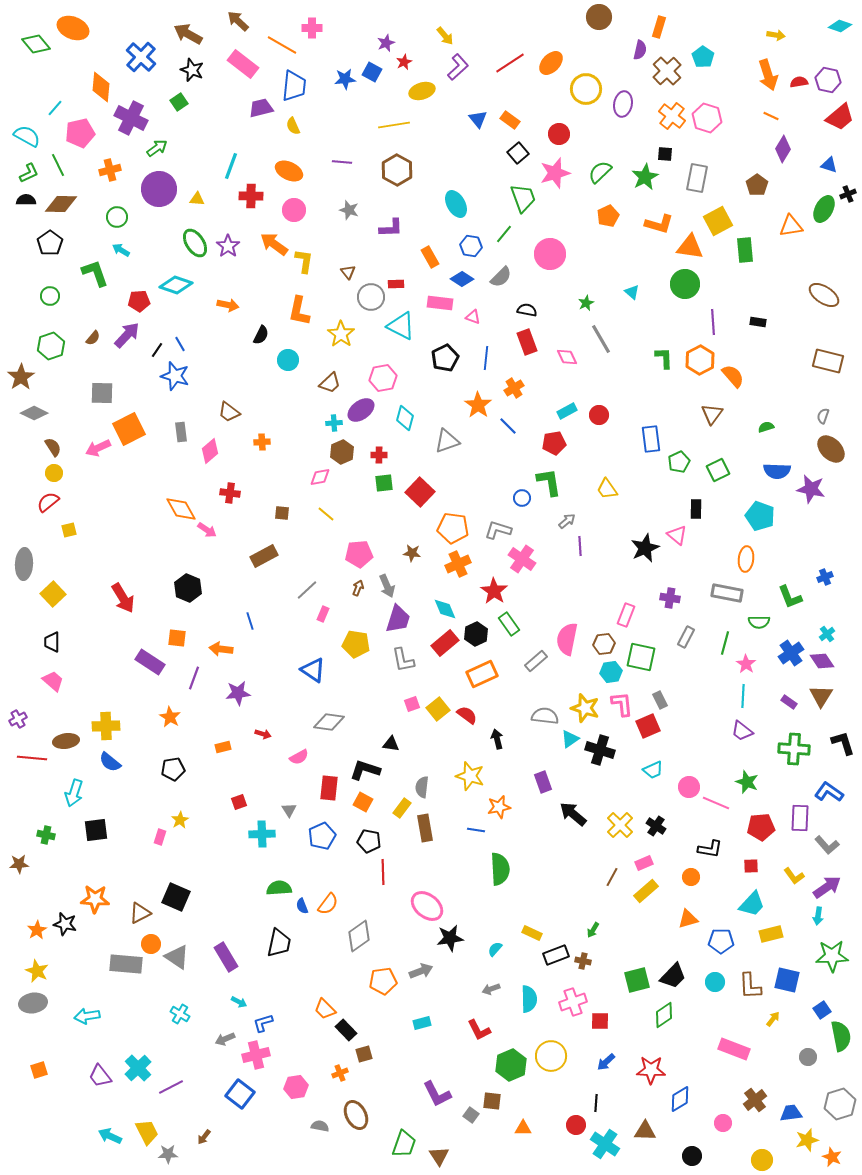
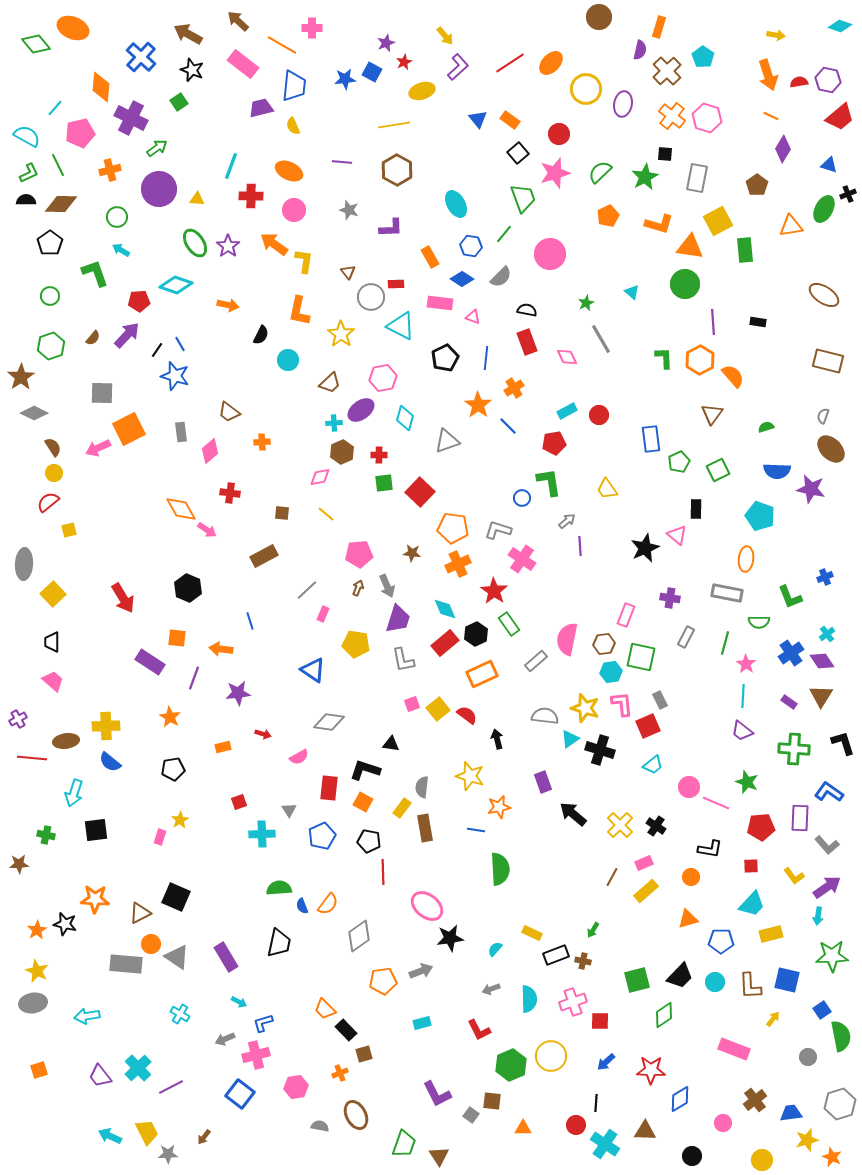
cyan trapezoid at (653, 770): moved 5 px up; rotated 15 degrees counterclockwise
black trapezoid at (673, 976): moved 7 px right
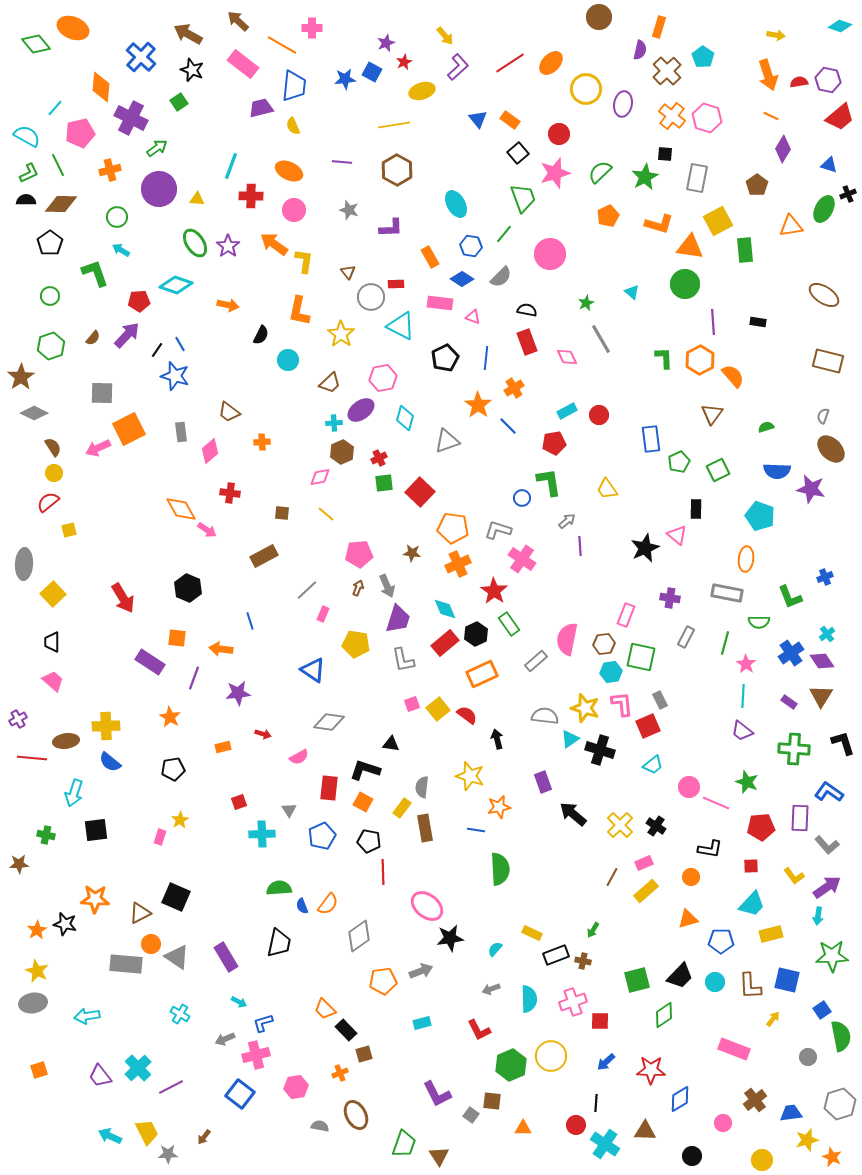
red cross at (379, 455): moved 3 px down; rotated 28 degrees counterclockwise
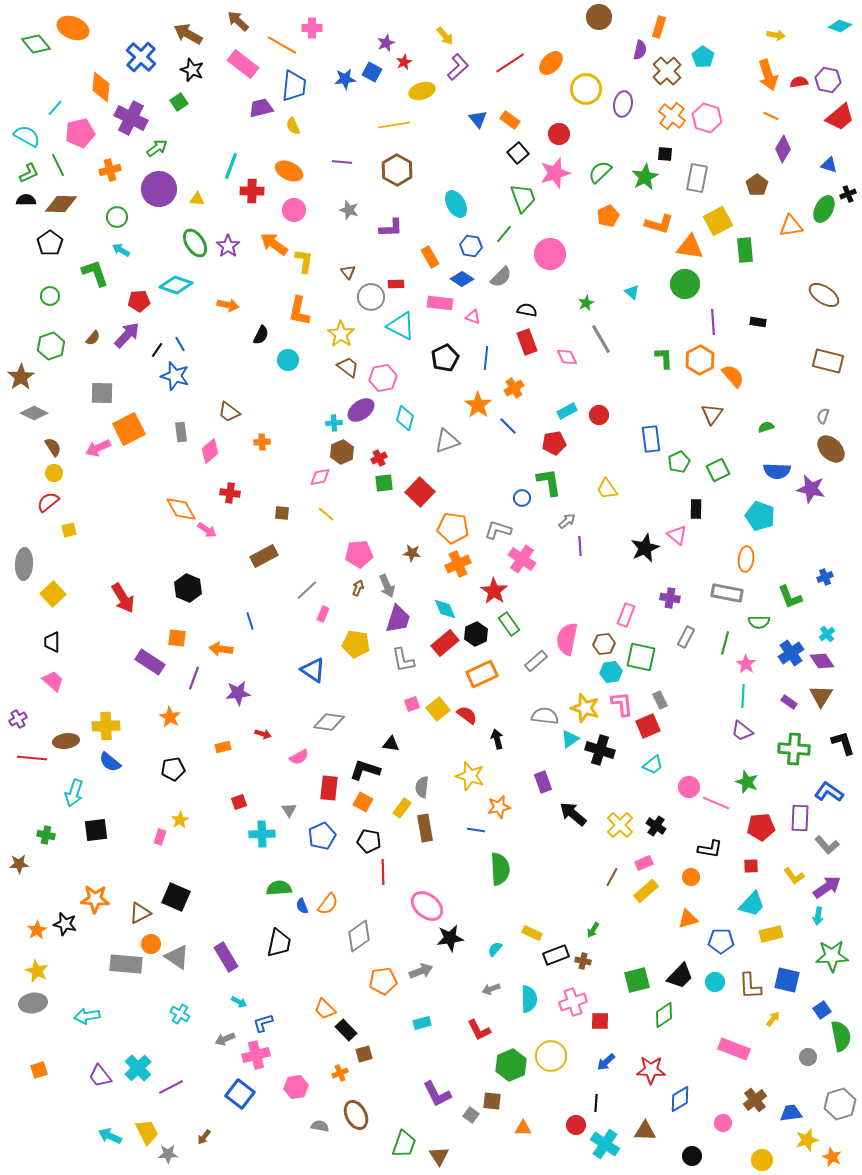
red cross at (251, 196): moved 1 px right, 5 px up
brown trapezoid at (330, 383): moved 18 px right, 16 px up; rotated 100 degrees counterclockwise
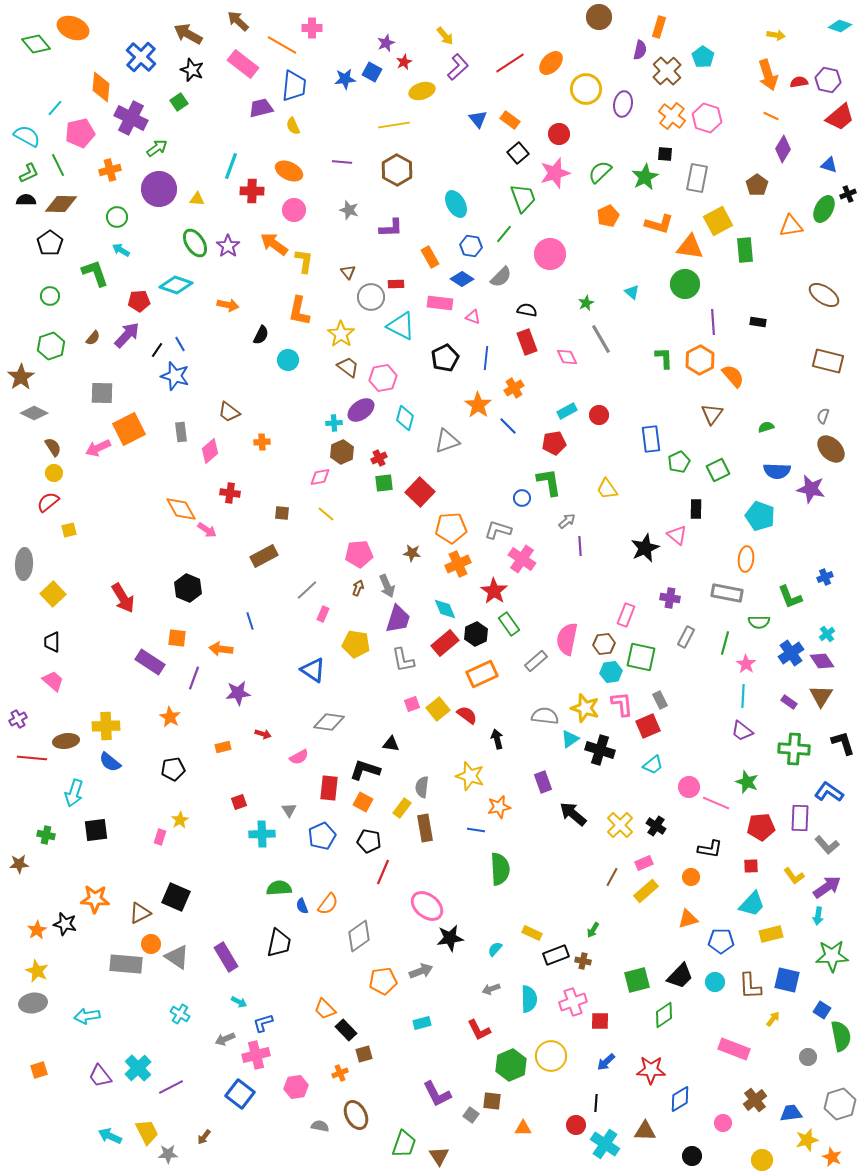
orange pentagon at (453, 528): moved 2 px left; rotated 12 degrees counterclockwise
red line at (383, 872): rotated 25 degrees clockwise
blue square at (822, 1010): rotated 24 degrees counterclockwise
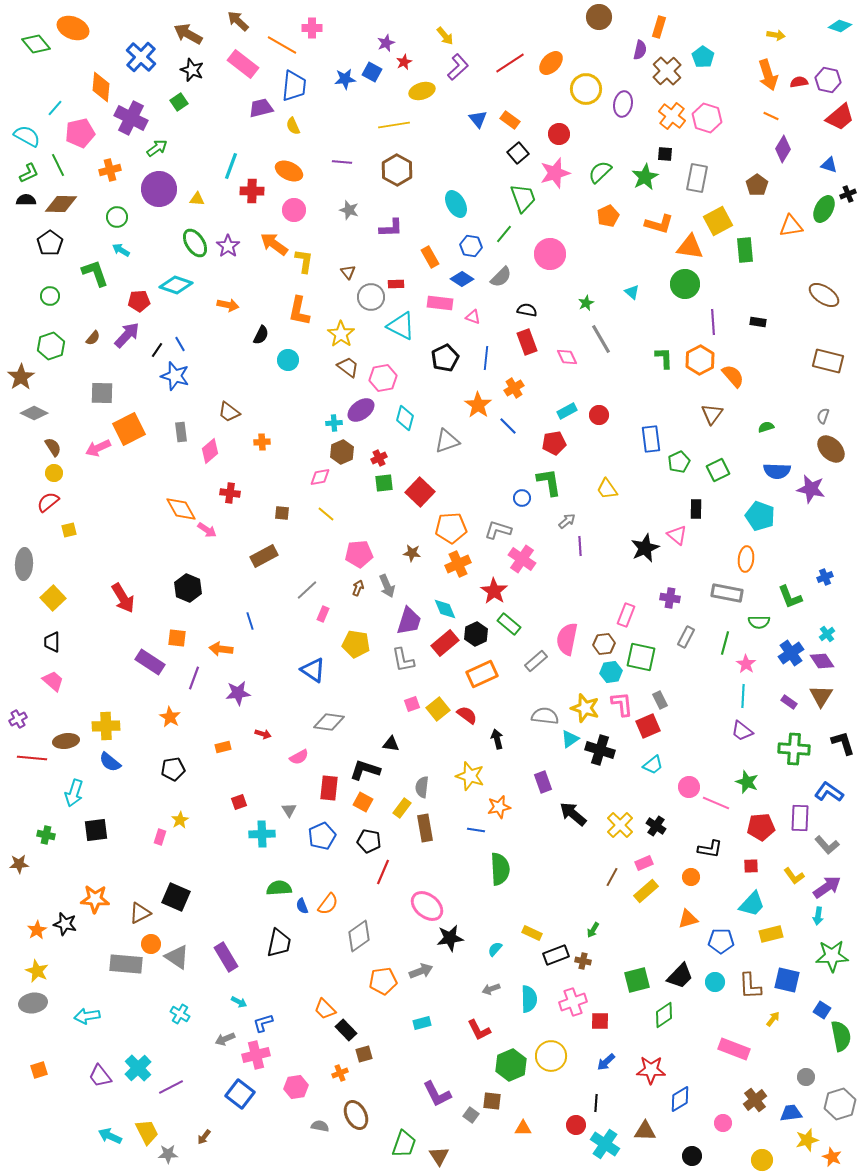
yellow square at (53, 594): moved 4 px down
purple trapezoid at (398, 619): moved 11 px right, 2 px down
green rectangle at (509, 624): rotated 15 degrees counterclockwise
gray circle at (808, 1057): moved 2 px left, 20 px down
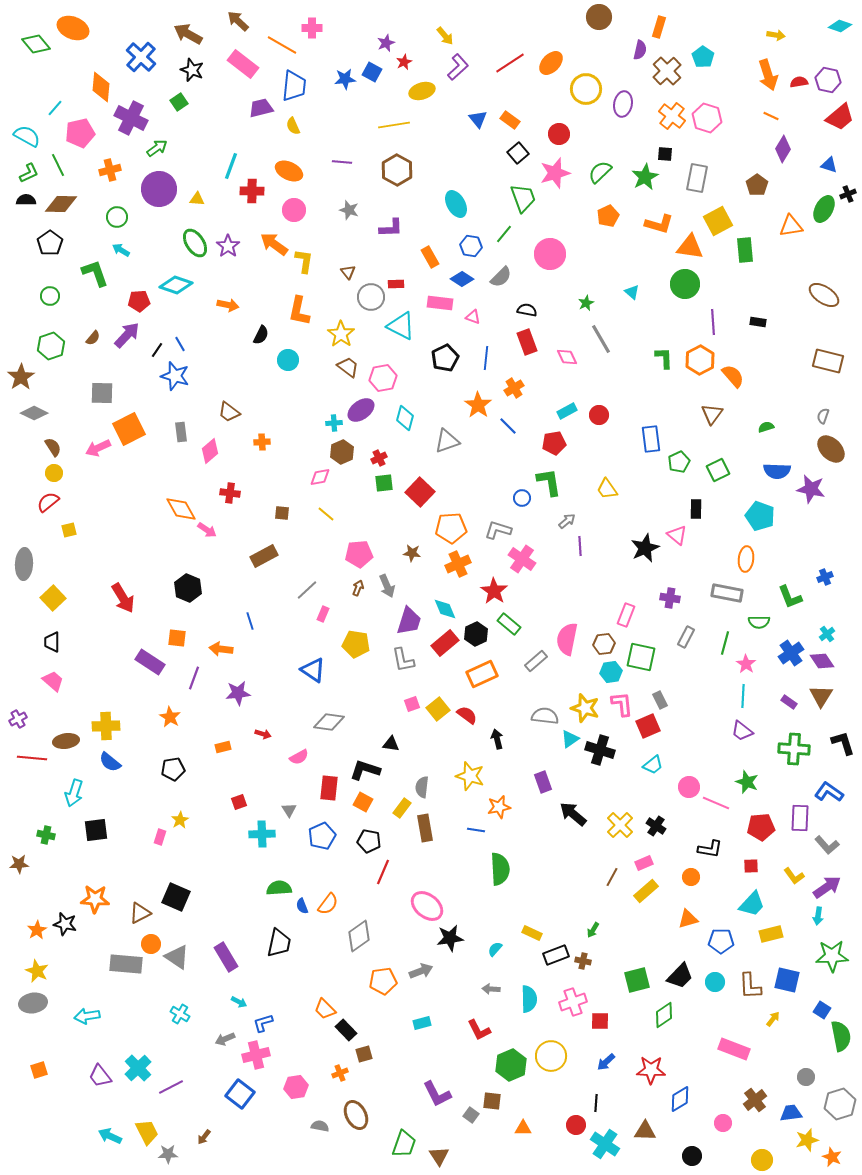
gray arrow at (491, 989): rotated 24 degrees clockwise
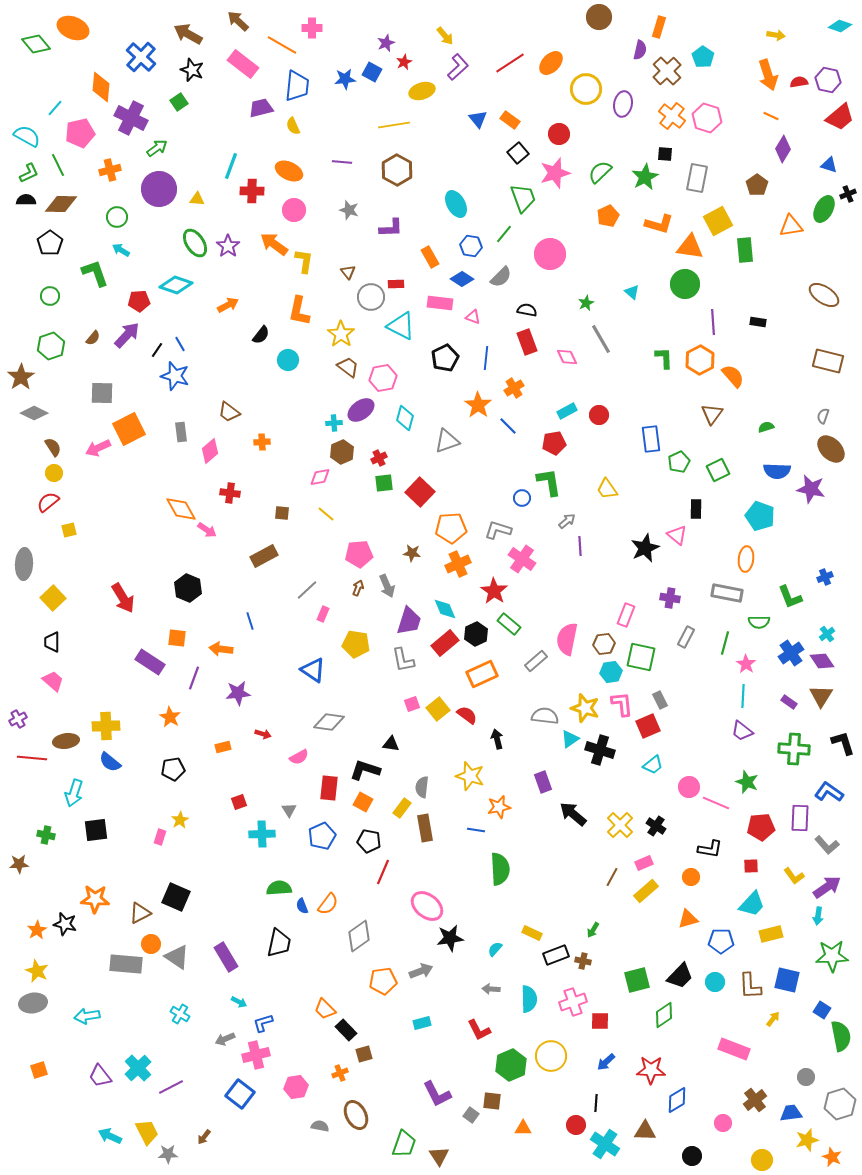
blue trapezoid at (294, 86): moved 3 px right
orange arrow at (228, 305): rotated 40 degrees counterclockwise
black semicircle at (261, 335): rotated 12 degrees clockwise
blue diamond at (680, 1099): moved 3 px left, 1 px down
